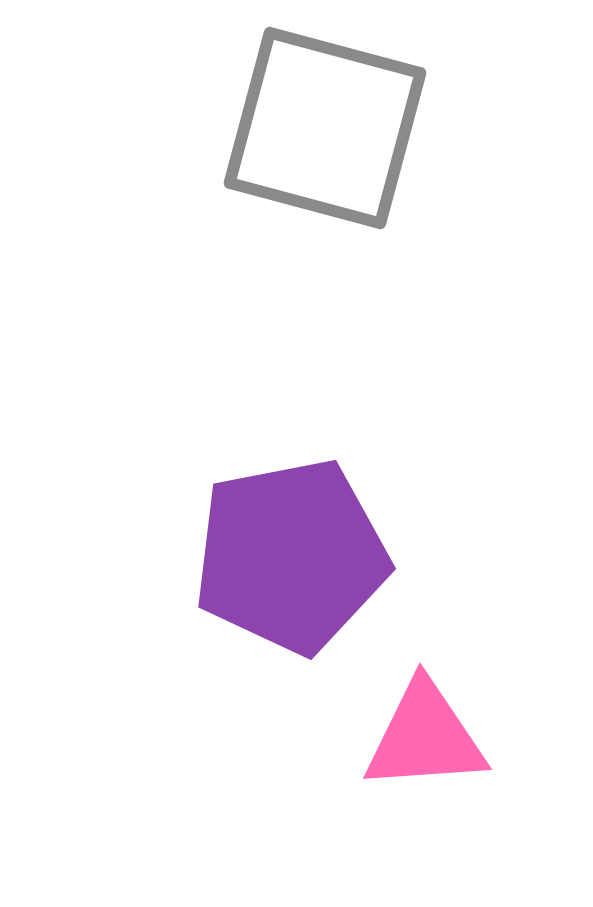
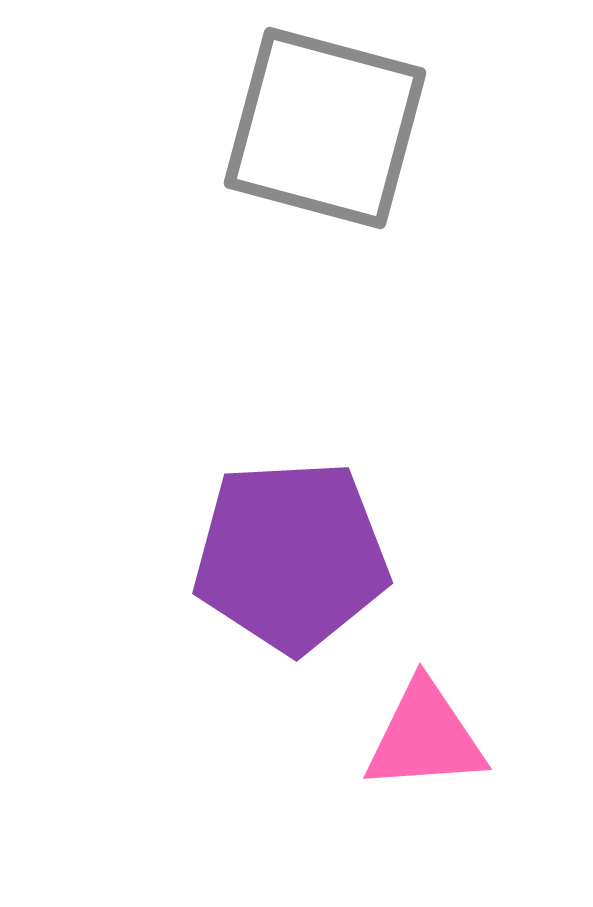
purple pentagon: rotated 8 degrees clockwise
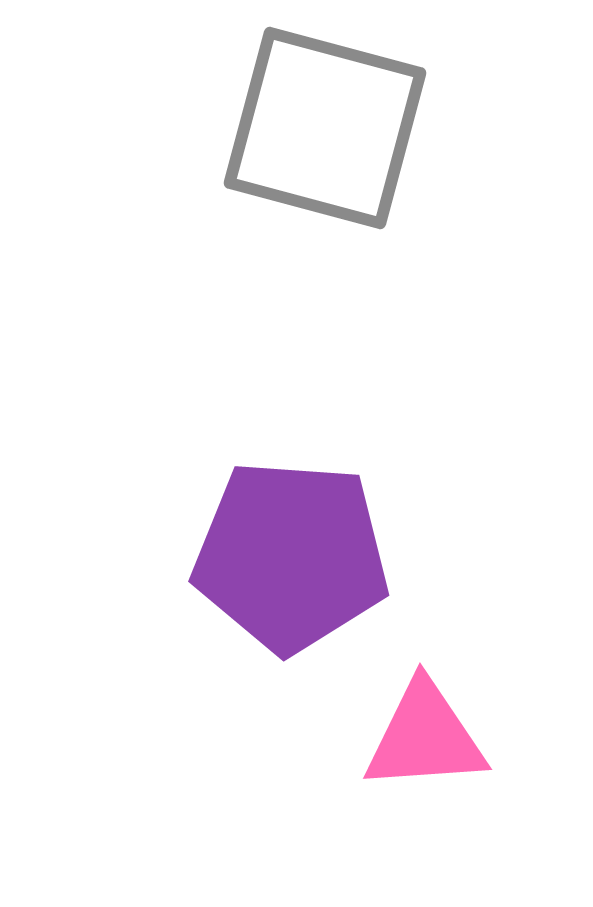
purple pentagon: rotated 7 degrees clockwise
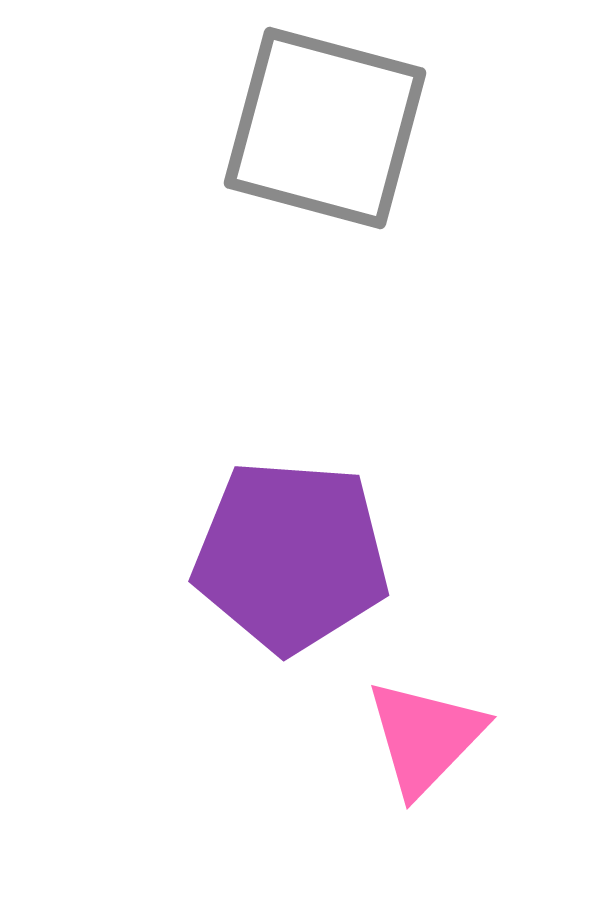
pink triangle: rotated 42 degrees counterclockwise
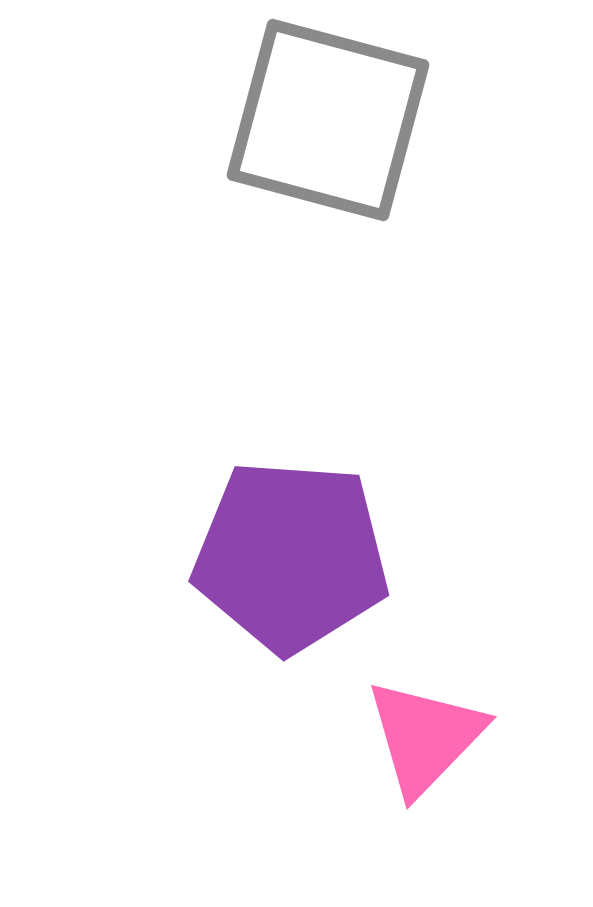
gray square: moved 3 px right, 8 px up
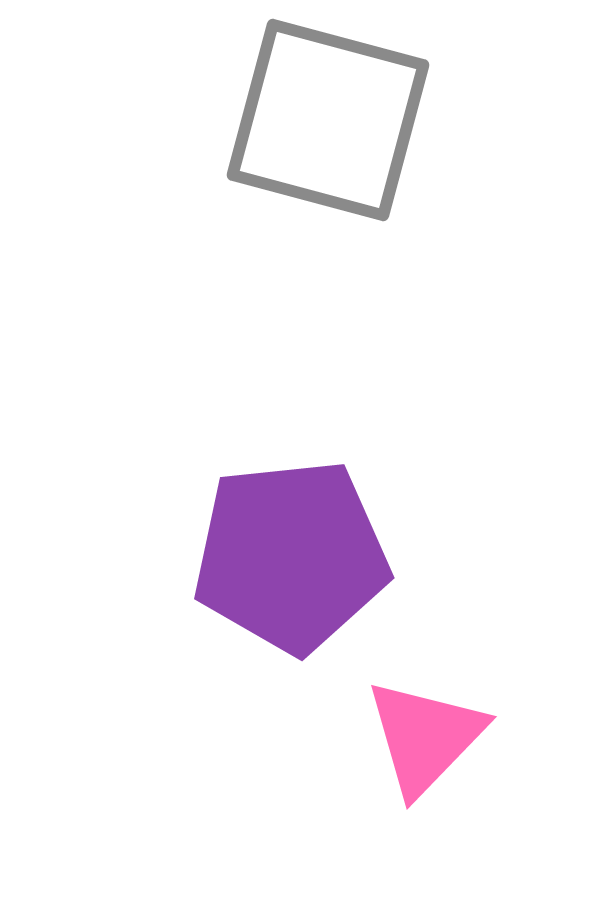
purple pentagon: rotated 10 degrees counterclockwise
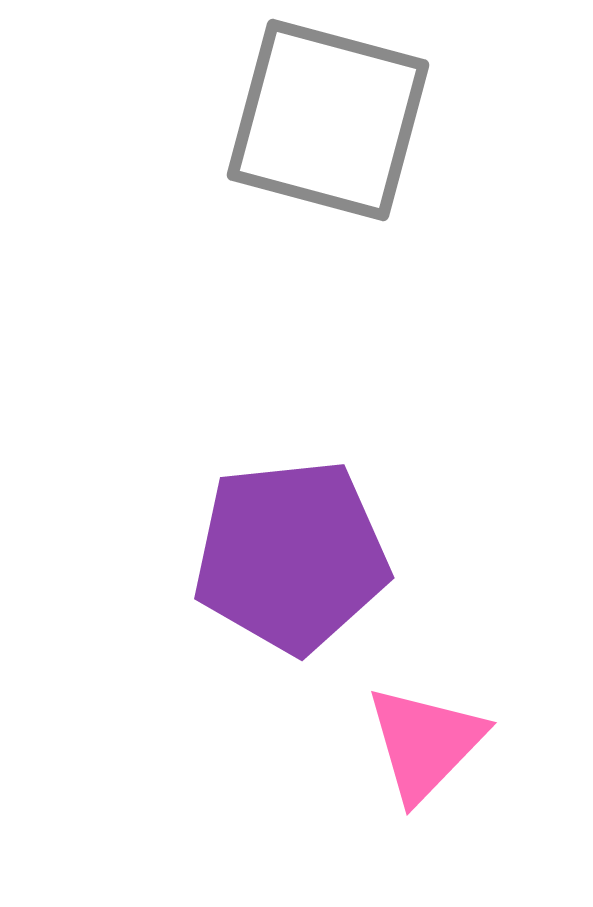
pink triangle: moved 6 px down
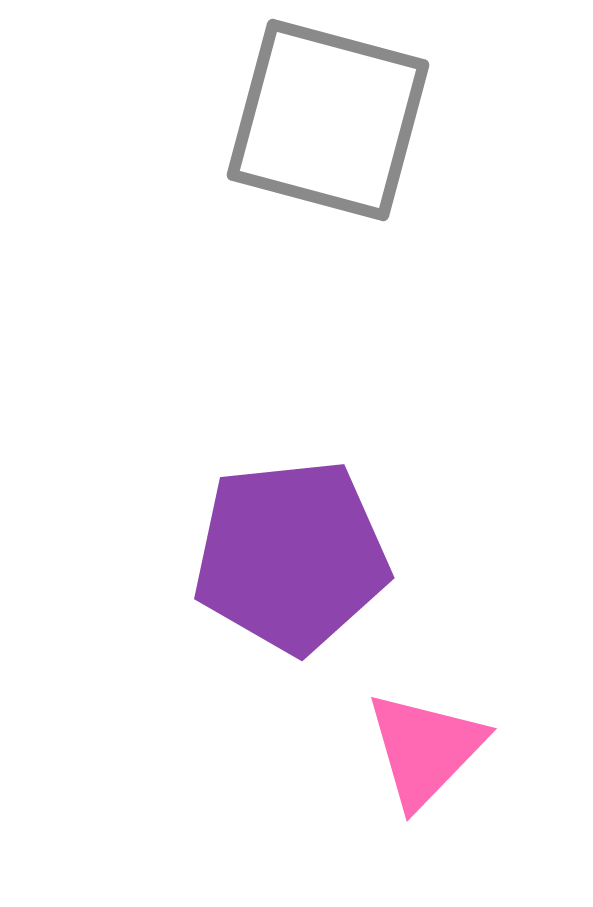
pink triangle: moved 6 px down
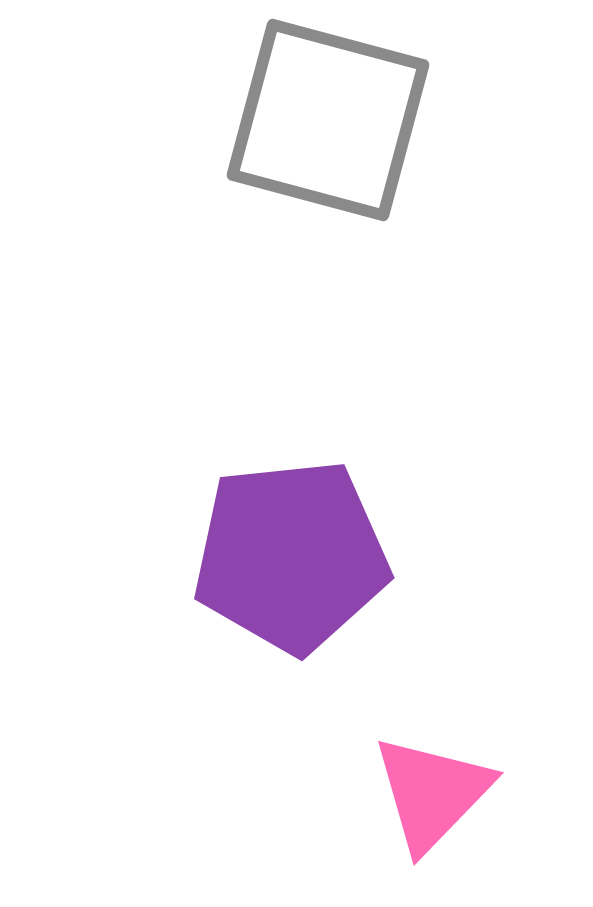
pink triangle: moved 7 px right, 44 px down
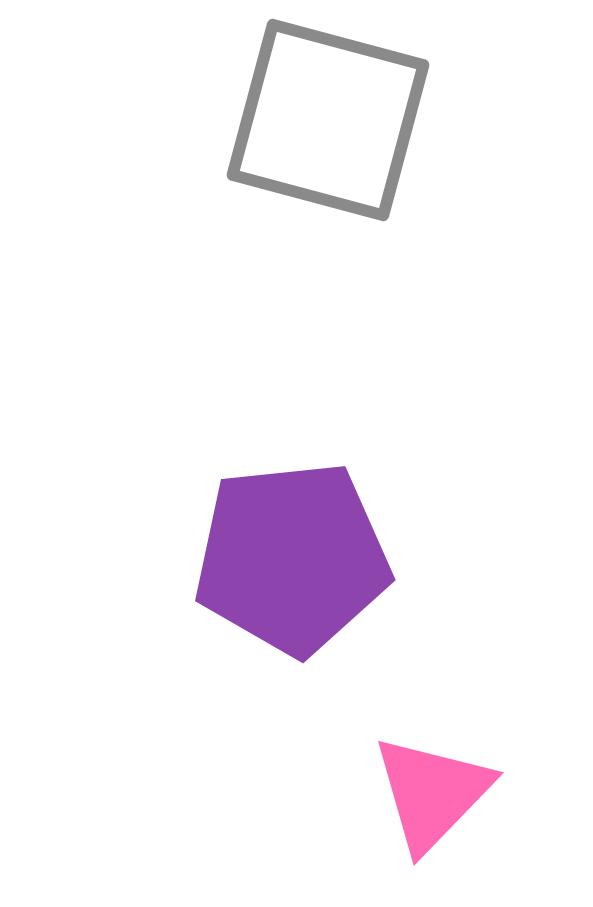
purple pentagon: moved 1 px right, 2 px down
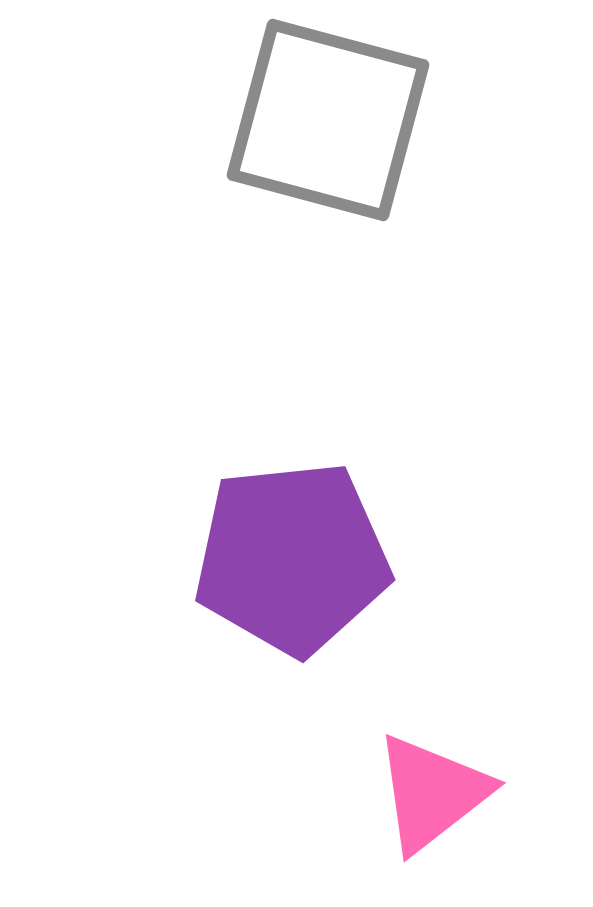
pink triangle: rotated 8 degrees clockwise
